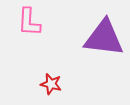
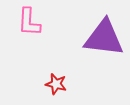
red star: moved 5 px right
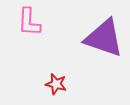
purple triangle: rotated 12 degrees clockwise
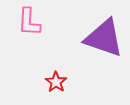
red star: moved 2 px up; rotated 20 degrees clockwise
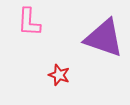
red star: moved 3 px right, 7 px up; rotated 15 degrees counterclockwise
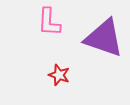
pink L-shape: moved 20 px right
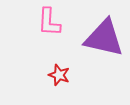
purple triangle: rotated 6 degrees counterclockwise
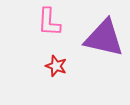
red star: moved 3 px left, 9 px up
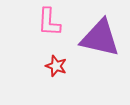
purple triangle: moved 4 px left
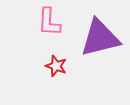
purple triangle: rotated 27 degrees counterclockwise
